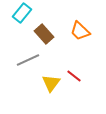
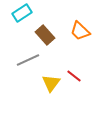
cyan rectangle: rotated 18 degrees clockwise
brown rectangle: moved 1 px right, 1 px down
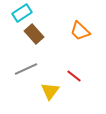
brown rectangle: moved 11 px left, 1 px up
gray line: moved 2 px left, 9 px down
yellow triangle: moved 1 px left, 8 px down
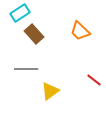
cyan rectangle: moved 2 px left
gray line: rotated 25 degrees clockwise
red line: moved 20 px right, 4 px down
yellow triangle: rotated 18 degrees clockwise
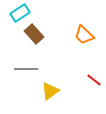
orange trapezoid: moved 4 px right, 4 px down
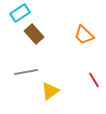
gray line: moved 3 px down; rotated 10 degrees counterclockwise
red line: rotated 21 degrees clockwise
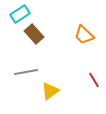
cyan rectangle: moved 1 px down
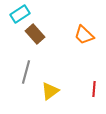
brown rectangle: moved 1 px right
gray line: rotated 65 degrees counterclockwise
red line: moved 9 px down; rotated 35 degrees clockwise
